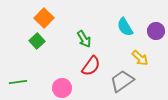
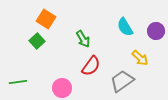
orange square: moved 2 px right, 1 px down; rotated 12 degrees counterclockwise
green arrow: moved 1 px left
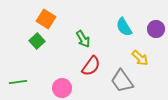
cyan semicircle: moved 1 px left
purple circle: moved 2 px up
gray trapezoid: rotated 90 degrees counterclockwise
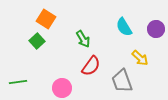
gray trapezoid: rotated 15 degrees clockwise
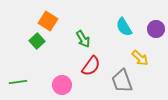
orange square: moved 2 px right, 2 px down
pink circle: moved 3 px up
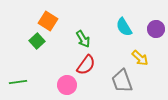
red semicircle: moved 5 px left, 1 px up
pink circle: moved 5 px right
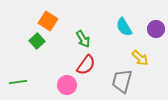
gray trapezoid: rotated 35 degrees clockwise
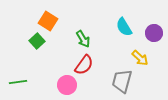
purple circle: moved 2 px left, 4 px down
red semicircle: moved 2 px left
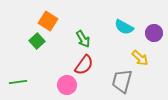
cyan semicircle: rotated 30 degrees counterclockwise
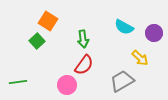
green arrow: rotated 24 degrees clockwise
gray trapezoid: rotated 45 degrees clockwise
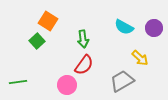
purple circle: moved 5 px up
